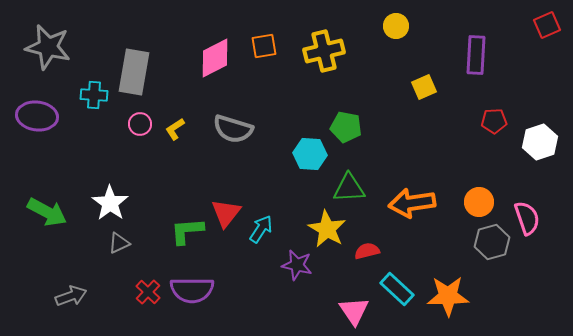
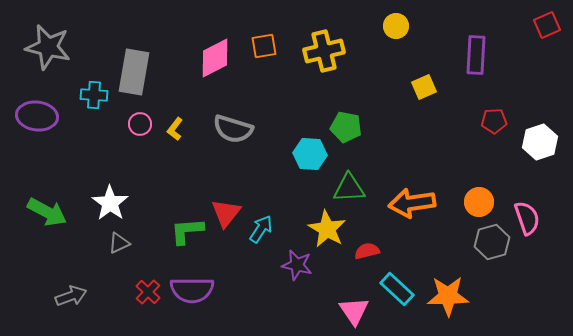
yellow L-shape: rotated 20 degrees counterclockwise
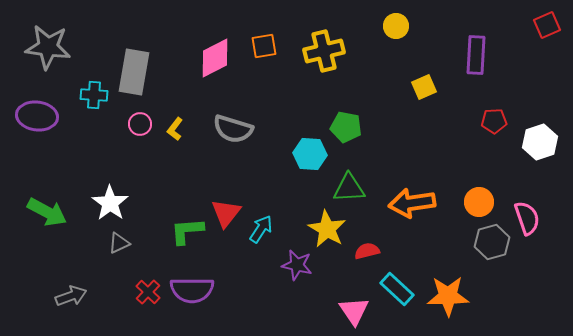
gray star: rotated 6 degrees counterclockwise
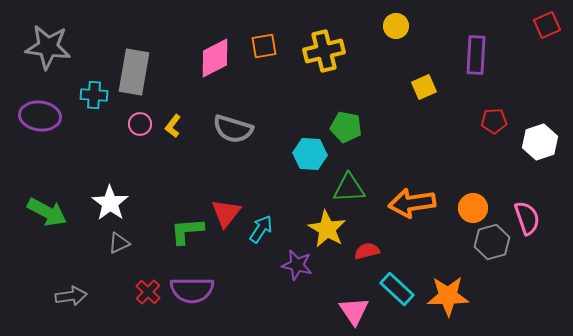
purple ellipse: moved 3 px right
yellow L-shape: moved 2 px left, 3 px up
orange circle: moved 6 px left, 6 px down
gray arrow: rotated 12 degrees clockwise
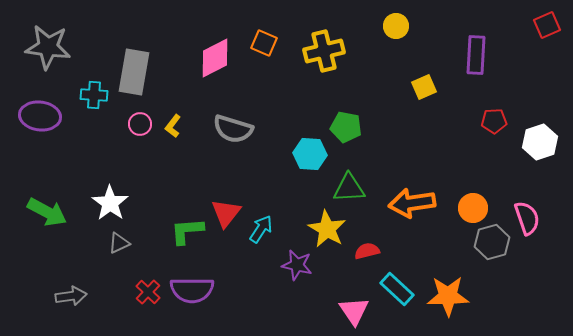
orange square: moved 3 px up; rotated 32 degrees clockwise
